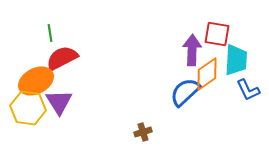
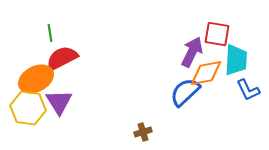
purple arrow: moved 2 px down; rotated 24 degrees clockwise
orange diamond: moved 1 px left, 1 px up; rotated 24 degrees clockwise
orange ellipse: moved 2 px up
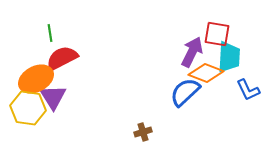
cyan trapezoid: moved 7 px left, 3 px up
orange diamond: rotated 32 degrees clockwise
purple triangle: moved 6 px left, 5 px up
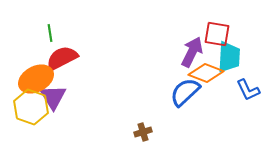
yellow hexagon: moved 3 px right, 1 px up; rotated 12 degrees clockwise
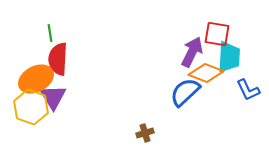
red semicircle: moved 4 px left, 1 px down; rotated 60 degrees counterclockwise
brown cross: moved 2 px right, 1 px down
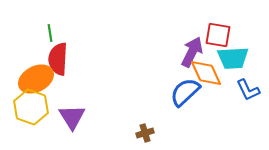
red square: moved 1 px right, 1 px down
cyan trapezoid: moved 4 px right, 1 px down; rotated 84 degrees clockwise
orange diamond: rotated 44 degrees clockwise
purple triangle: moved 19 px right, 20 px down
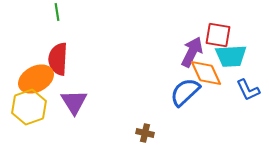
green line: moved 7 px right, 21 px up
cyan trapezoid: moved 2 px left, 2 px up
yellow hexagon: moved 2 px left; rotated 20 degrees clockwise
purple triangle: moved 2 px right, 15 px up
brown cross: rotated 30 degrees clockwise
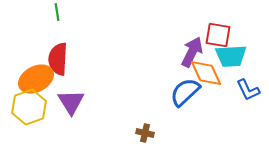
purple triangle: moved 3 px left
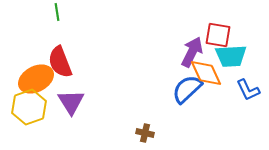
red semicircle: moved 2 px right, 3 px down; rotated 24 degrees counterclockwise
blue semicircle: moved 2 px right, 3 px up
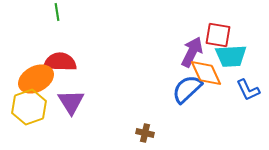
red semicircle: rotated 112 degrees clockwise
